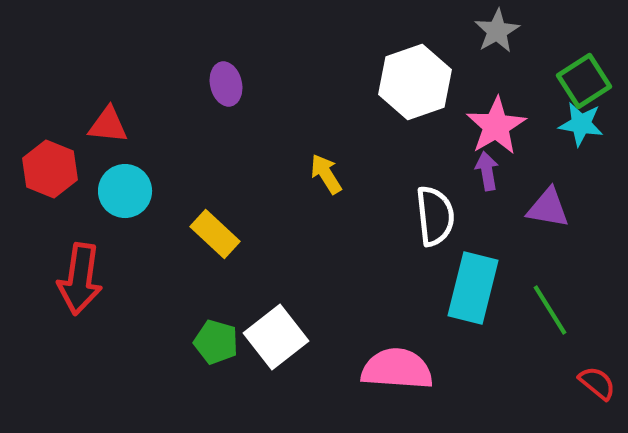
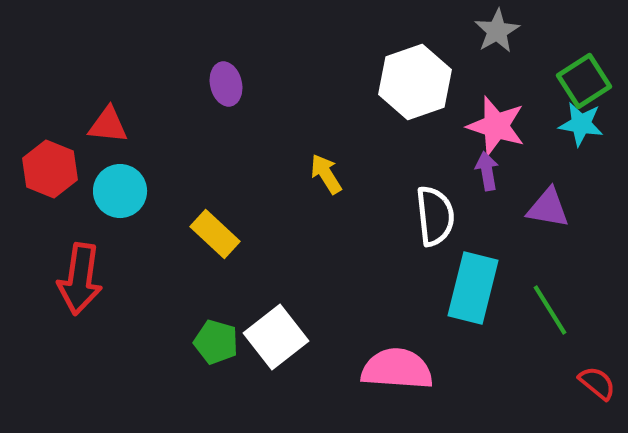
pink star: rotated 24 degrees counterclockwise
cyan circle: moved 5 px left
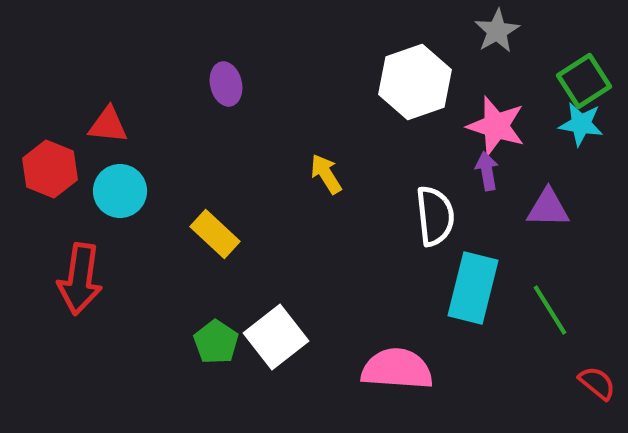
purple triangle: rotated 9 degrees counterclockwise
green pentagon: rotated 18 degrees clockwise
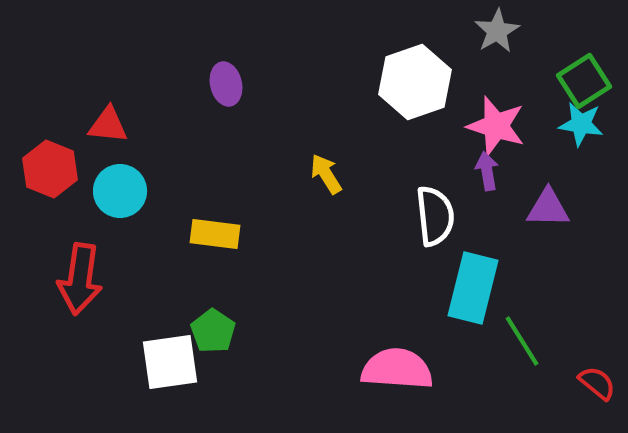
yellow rectangle: rotated 36 degrees counterclockwise
green line: moved 28 px left, 31 px down
white square: moved 106 px left, 25 px down; rotated 30 degrees clockwise
green pentagon: moved 3 px left, 11 px up
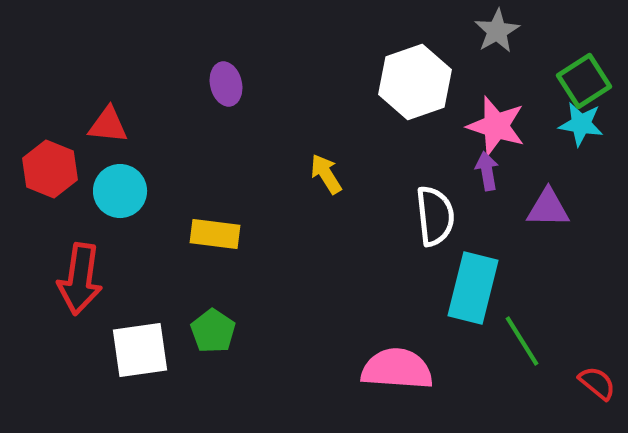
white square: moved 30 px left, 12 px up
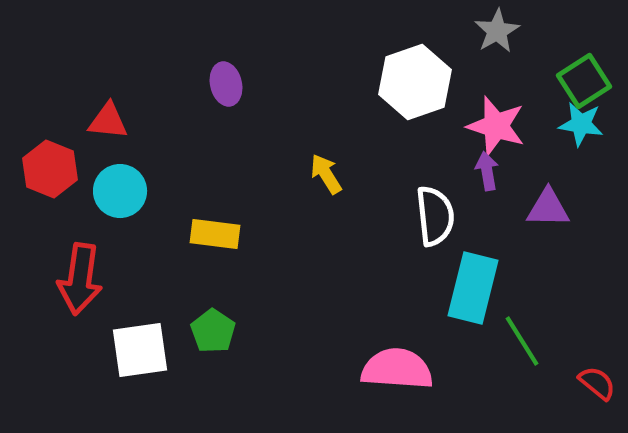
red triangle: moved 4 px up
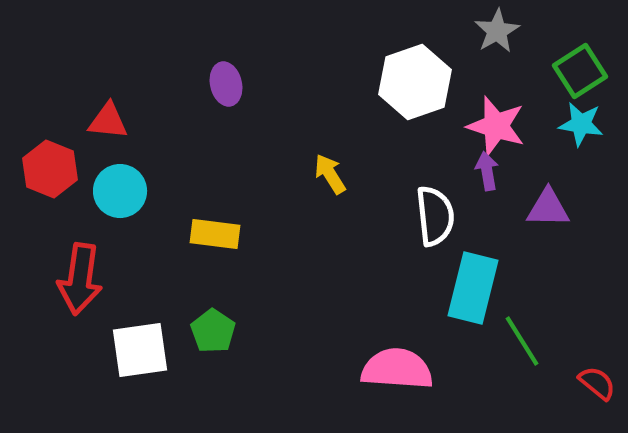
green square: moved 4 px left, 10 px up
yellow arrow: moved 4 px right
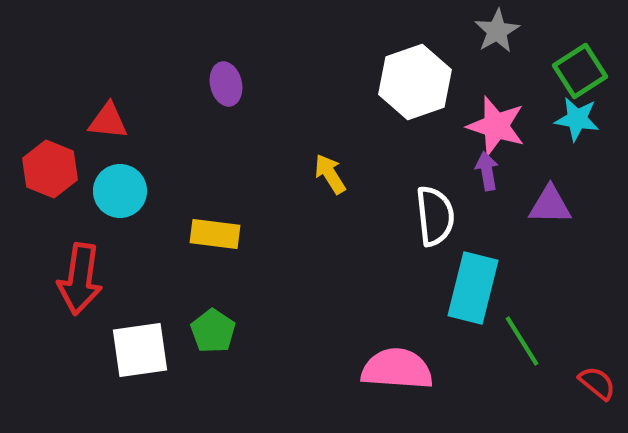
cyan star: moved 4 px left, 5 px up
purple triangle: moved 2 px right, 3 px up
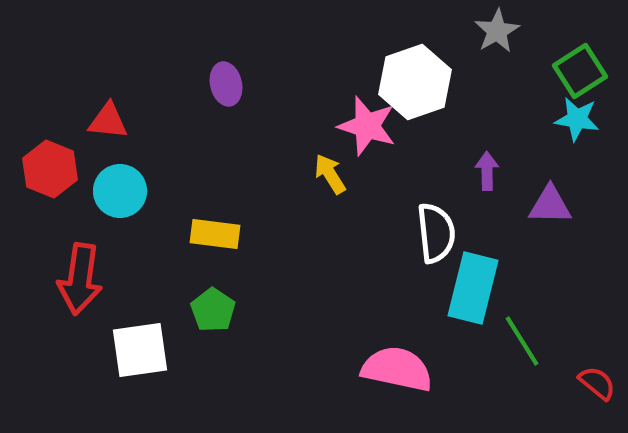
pink star: moved 129 px left
purple arrow: rotated 9 degrees clockwise
white semicircle: moved 1 px right, 17 px down
green pentagon: moved 21 px up
pink semicircle: rotated 8 degrees clockwise
